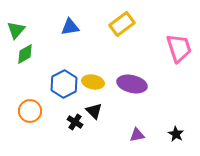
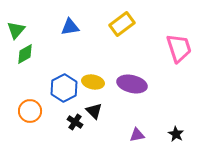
blue hexagon: moved 4 px down
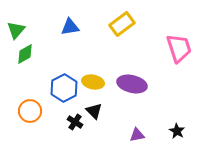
black star: moved 1 px right, 3 px up
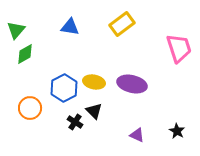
blue triangle: rotated 18 degrees clockwise
yellow ellipse: moved 1 px right
orange circle: moved 3 px up
purple triangle: rotated 35 degrees clockwise
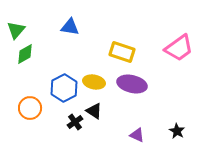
yellow rectangle: moved 28 px down; rotated 55 degrees clockwise
pink trapezoid: rotated 72 degrees clockwise
black triangle: rotated 12 degrees counterclockwise
black cross: rotated 21 degrees clockwise
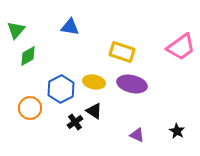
pink trapezoid: moved 2 px right, 1 px up
green diamond: moved 3 px right, 2 px down
blue hexagon: moved 3 px left, 1 px down
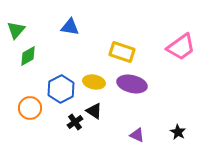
black star: moved 1 px right, 1 px down
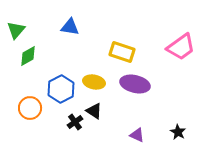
purple ellipse: moved 3 px right
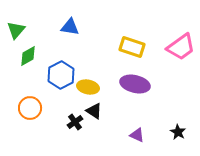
yellow rectangle: moved 10 px right, 5 px up
yellow ellipse: moved 6 px left, 5 px down
blue hexagon: moved 14 px up
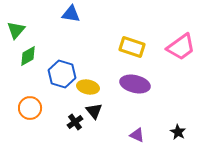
blue triangle: moved 1 px right, 13 px up
blue hexagon: moved 1 px right, 1 px up; rotated 16 degrees counterclockwise
black triangle: rotated 18 degrees clockwise
